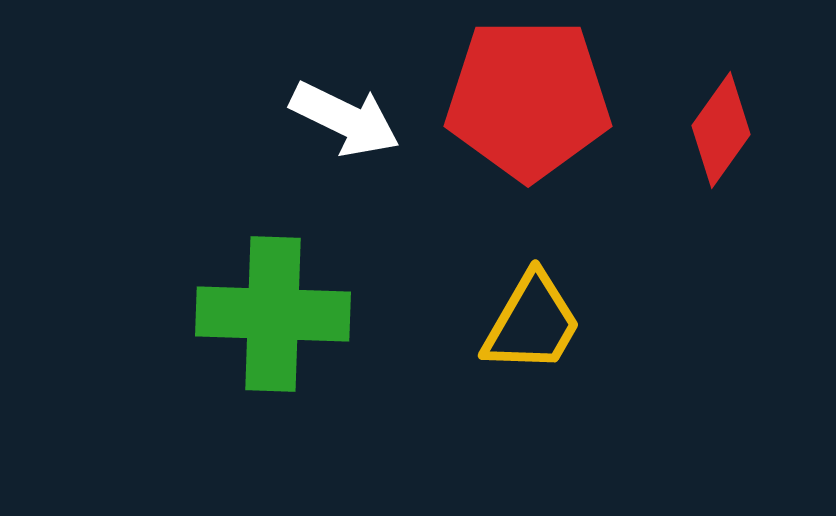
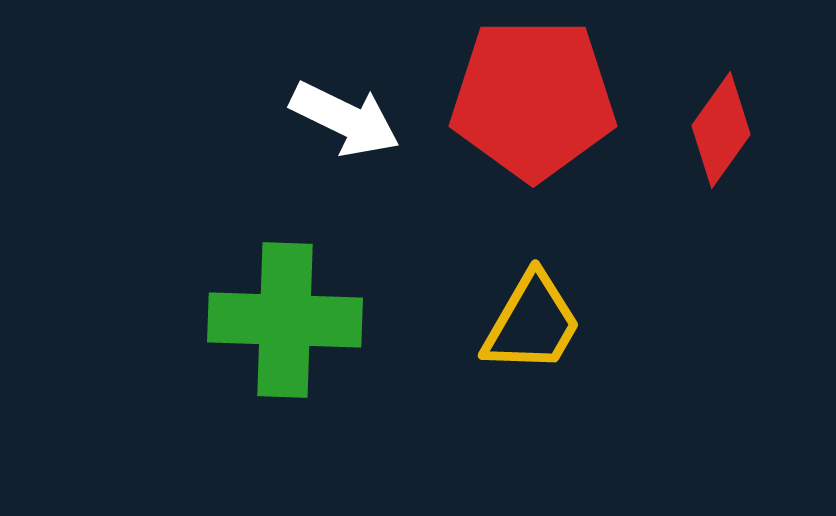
red pentagon: moved 5 px right
green cross: moved 12 px right, 6 px down
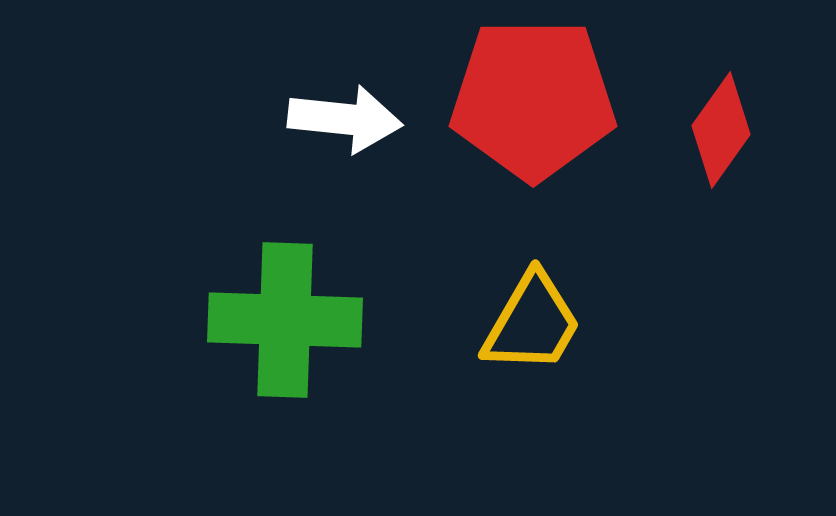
white arrow: rotated 20 degrees counterclockwise
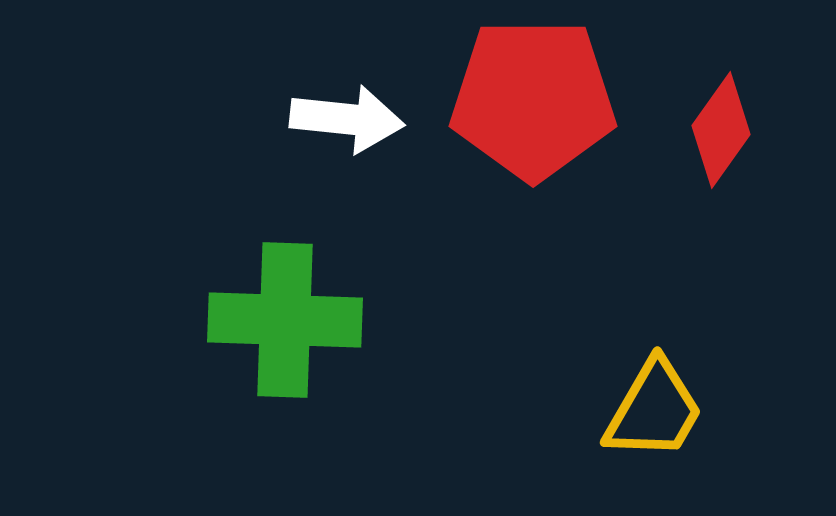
white arrow: moved 2 px right
yellow trapezoid: moved 122 px right, 87 px down
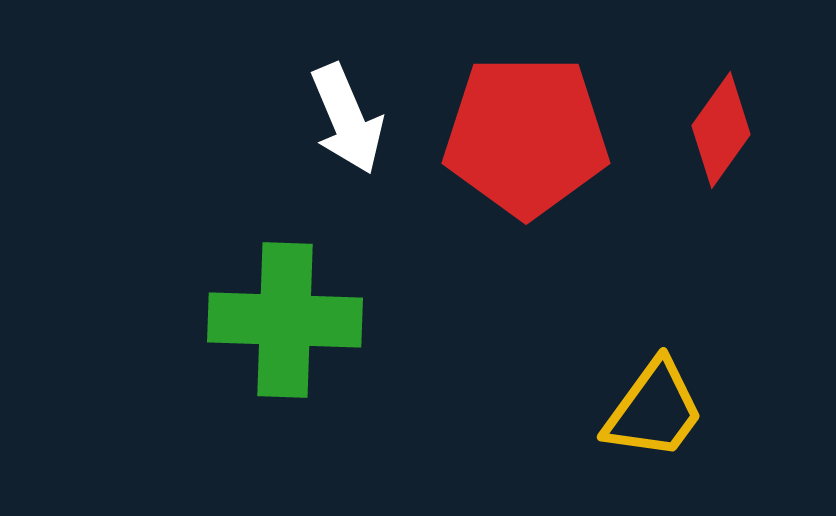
red pentagon: moved 7 px left, 37 px down
white arrow: rotated 61 degrees clockwise
yellow trapezoid: rotated 6 degrees clockwise
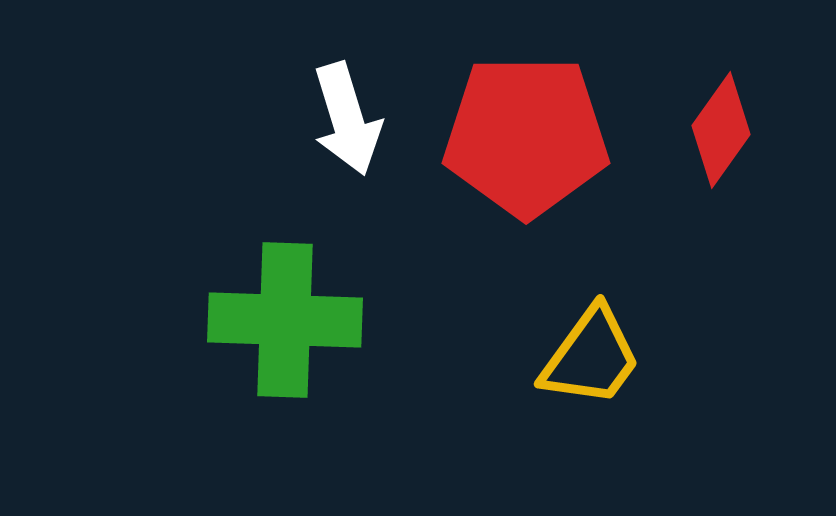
white arrow: rotated 6 degrees clockwise
yellow trapezoid: moved 63 px left, 53 px up
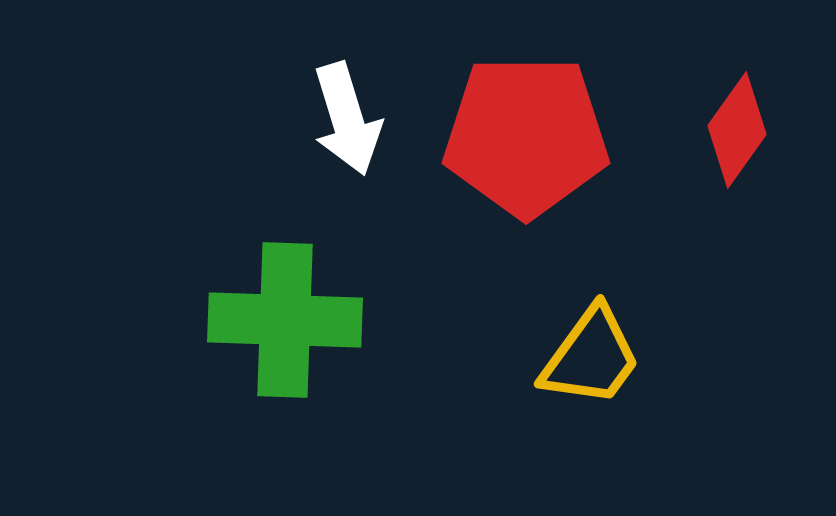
red diamond: moved 16 px right
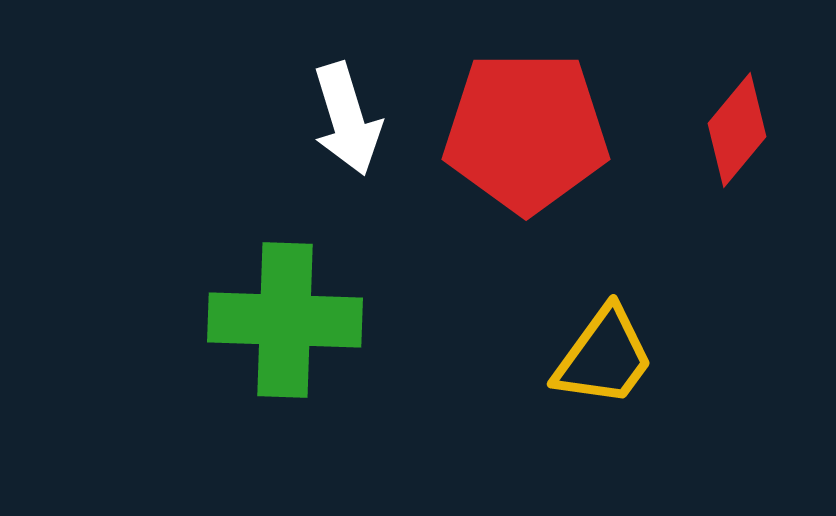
red diamond: rotated 4 degrees clockwise
red pentagon: moved 4 px up
yellow trapezoid: moved 13 px right
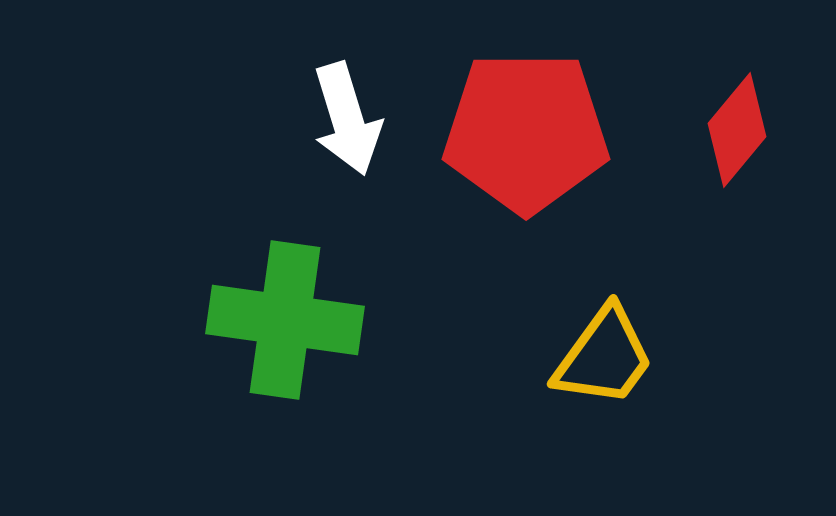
green cross: rotated 6 degrees clockwise
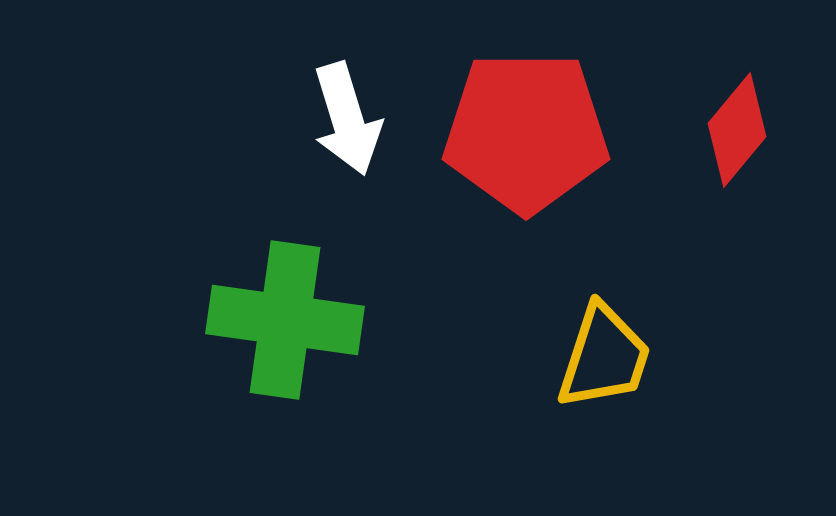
yellow trapezoid: rotated 18 degrees counterclockwise
